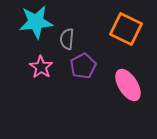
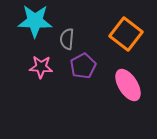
cyan star: moved 1 px left, 1 px up; rotated 8 degrees clockwise
orange square: moved 5 px down; rotated 12 degrees clockwise
pink star: rotated 30 degrees counterclockwise
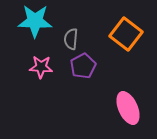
gray semicircle: moved 4 px right
pink ellipse: moved 23 px down; rotated 8 degrees clockwise
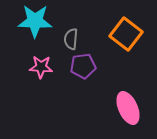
purple pentagon: rotated 20 degrees clockwise
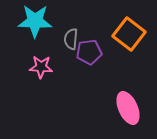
orange square: moved 3 px right
purple pentagon: moved 6 px right, 14 px up
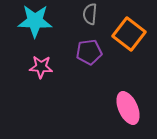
gray semicircle: moved 19 px right, 25 px up
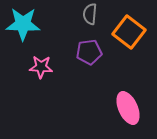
cyan star: moved 12 px left, 3 px down
orange square: moved 2 px up
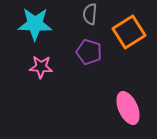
cyan star: moved 12 px right
orange square: rotated 20 degrees clockwise
purple pentagon: rotated 25 degrees clockwise
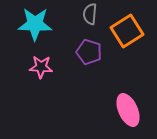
orange square: moved 2 px left, 1 px up
pink ellipse: moved 2 px down
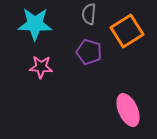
gray semicircle: moved 1 px left
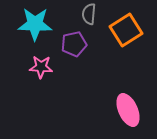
orange square: moved 1 px left, 1 px up
purple pentagon: moved 15 px left, 8 px up; rotated 30 degrees counterclockwise
